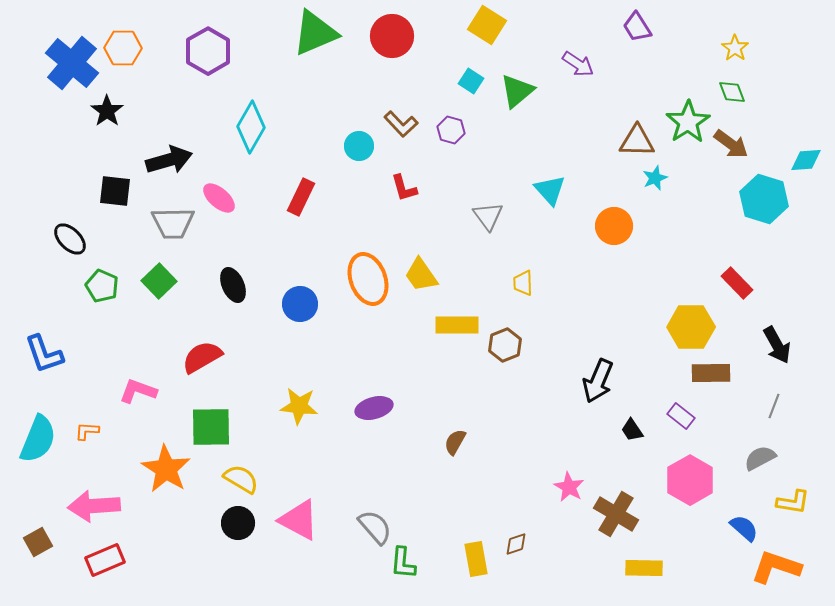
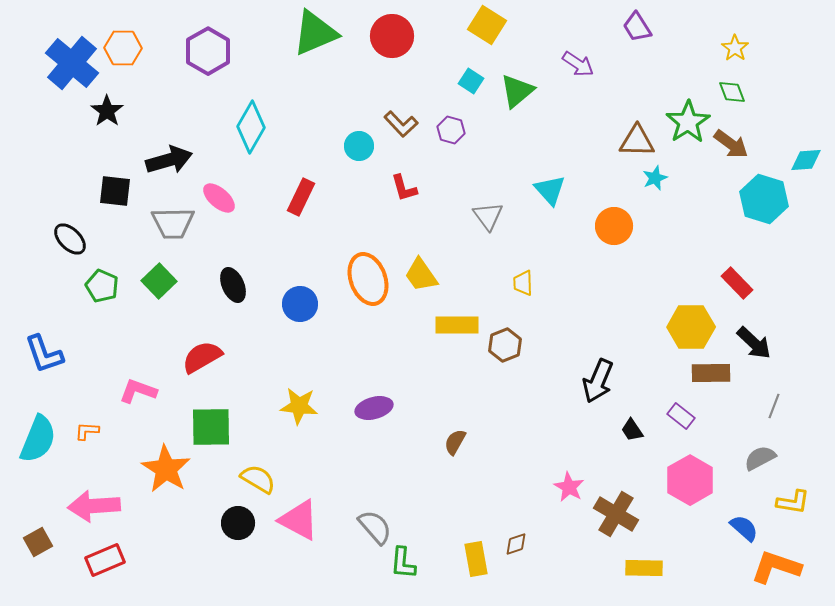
black arrow at (777, 345): moved 23 px left, 2 px up; rotated 18 degrees counterclockwise
yellow semicircle at (241, 479): moved 17 px right
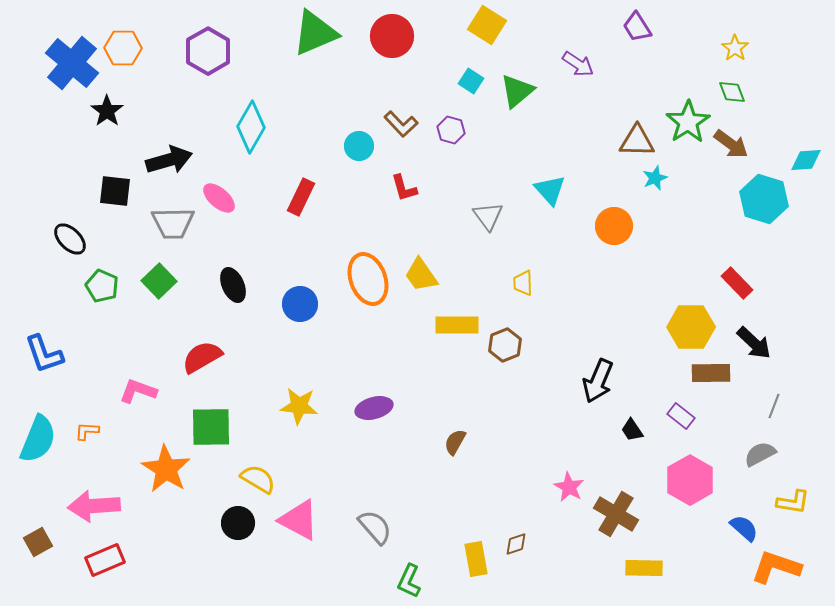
gray semicircle at (760, 458): moved 4 px up
green L-shape at (403, 563): moved 6 px right, 18 px down; rotated 20 degrees clockwise
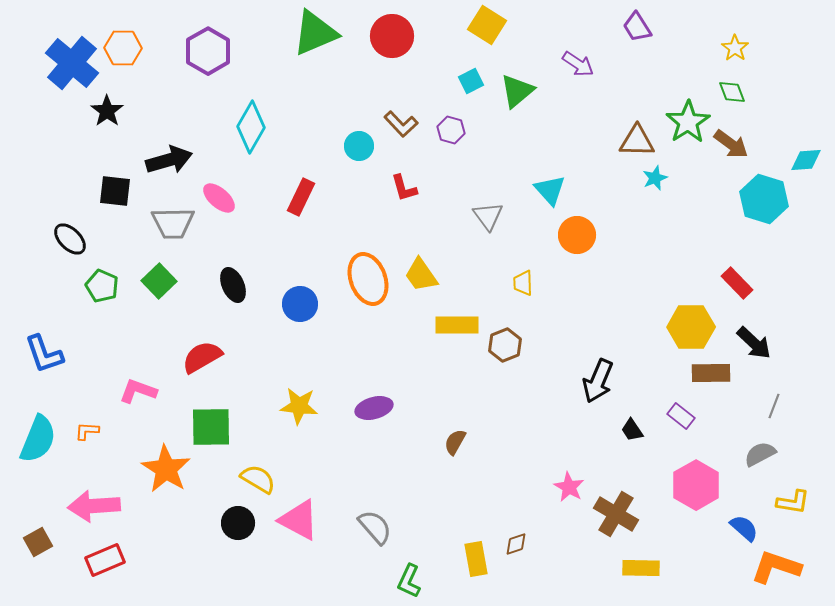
cyan square at (471, 81): rotated 30 degrees clockwise
orange circle at (614, 226): moved 37 px left, 9 px down
pink hexagon at (690, 480): moved 6 px right, 5 px down
yellow rectangle at (644, 568): moved 3 px left
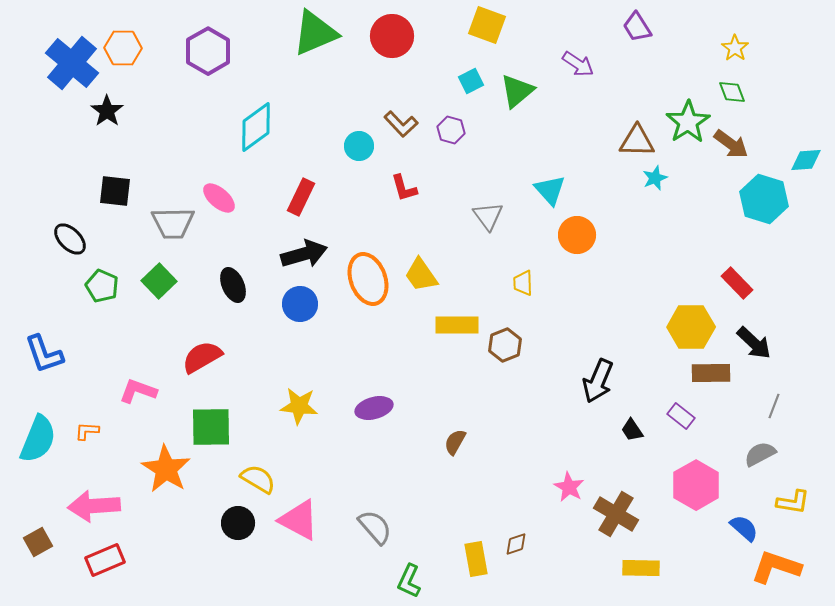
yellow square at (487, 25): rotated 12 degrees counterclockwise
cyan diamond at (251, 127): moved 5 px right; rotated 24 degrees clockwise
black arrow at (169, 160): moved 135 px right, 94 px down
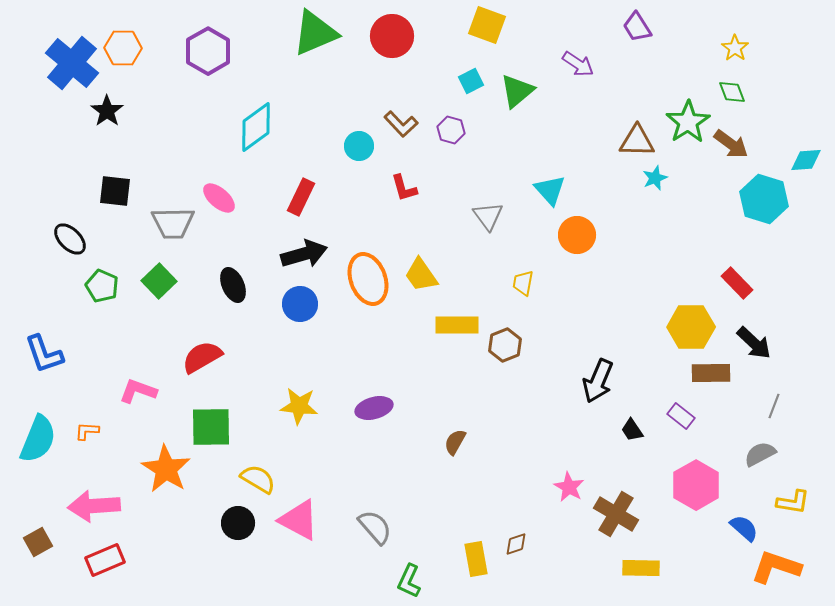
yellow trapezoid at (523, 283): rotated 12 degrees clockwise
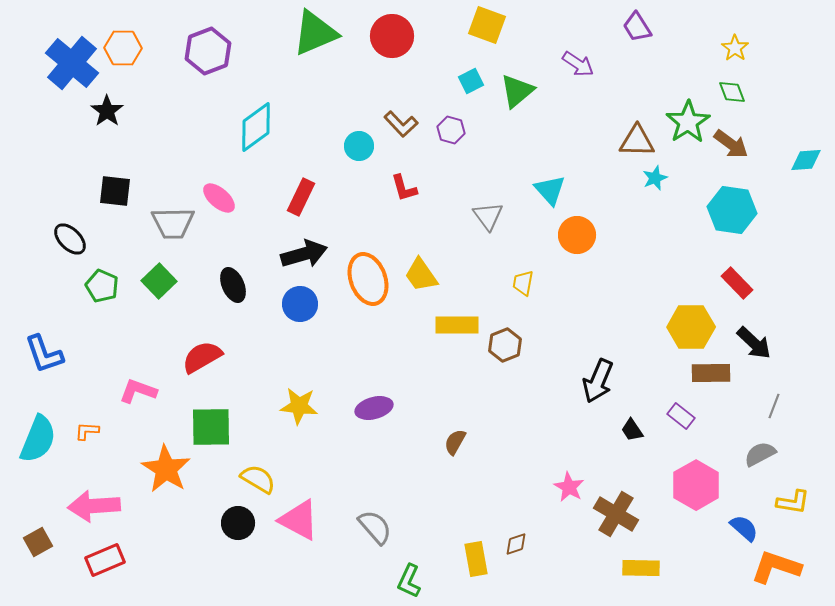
purple hexagon at (208, 51): rotated 9 degrees clockwise
cyan hexagon at (764, 199): moved 32 px left, 11 px down; rotated 9 degrees counterclockwise
